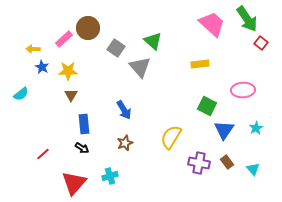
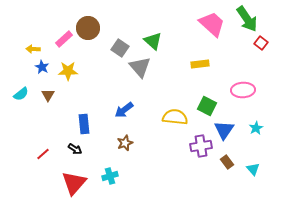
gray square: moved 4 px right
brown triangle: moved 23 px left
blue arrow: rotated 84 degrees clockwise
yellow semicircle: moved 4 px right, 20 px up; rotated 65 degrees clockwise
black arrow: moved 7 px left, 1 px down
purple cross: moved 2 px right, 17 px up; rotated 20 degrees counterclockwise
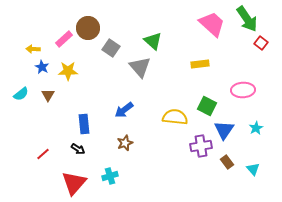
gray square: moved 9 px left
black arrow: moved 3 px right
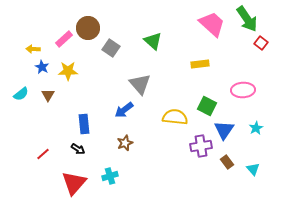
gray triangle: moved 17 px down
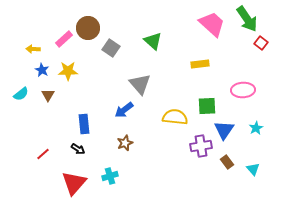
blue star: moved 3 px down
green square: rotated 30 degrees counterclockwise
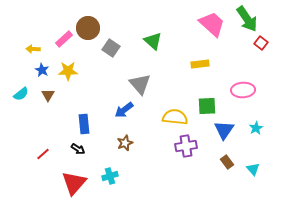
purple cross: moved 15 px left
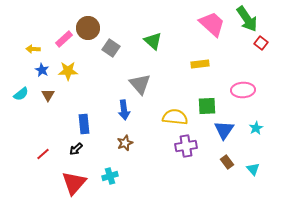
blue arrow: rotated 60 degrees counterclockwise
black arrow: moved 2 px left; rotated 104 degrees clockwise
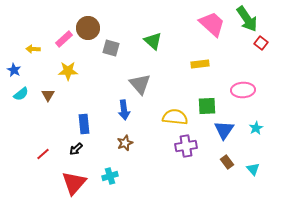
gray square: rotated 18 degrees counterclockwise
blue star: moved 28 px left
